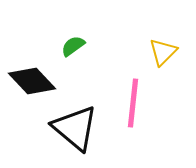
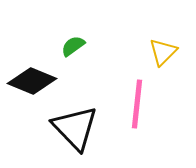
black diamond: rotated 24 degrees counterclockwise
pink line: moved 4 px right, 1 px down
black triangle: rotated 6 degrees clockwise
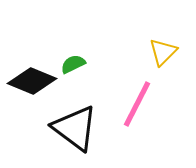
green semicircle: moved 18 px down; rotated 10 degrees clockwise
pink line: rotated 21 degrees clockwise
black triangle: rotated 9 degrees counterclockwise
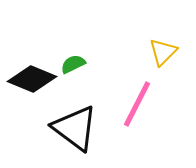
black diamond: moved 2 px up
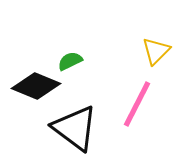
yellow triangle: moved 7 px left, 1 px up
green semicircle: moved 3 px left, 3 px up
black diamond: moved 4 px right, 7 px down
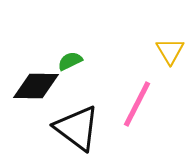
yellow triangle: moved 14 px right; rotated 16 degrees counterclockwise
black diamond: rotated 21 degrees counterclockwise
black triangle: moved 2 px right
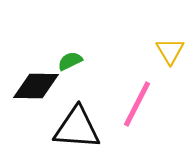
black triangle: rotated 33 degrees counterclockwise
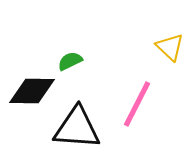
yellow triangle: moved 4 px up; rotated 16 degrees counterclockwise
black diamond: moved 4 px left, 5 px down
